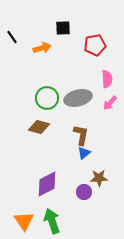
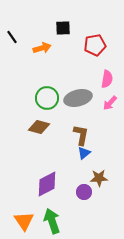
pink semicircle: rotated 12 degrees clockwise
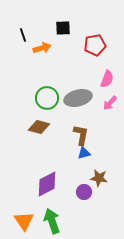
black line: moved 11 px right, 2 px up; rotated 16 degrees clockwise
pink semicircle: rotated 12 degrees clockwise
blue triangle: rotated 24 degrees clockwise
brown star: rotated 12 degrees clockwise
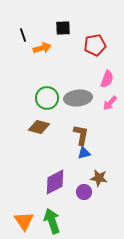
gray ellipse: rotated 8 degrees clockwise
purple diamond: moved 8 px right, 2 px up
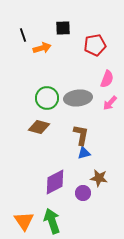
purple circle: moved 1 px left, 1 px down
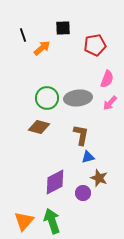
orange arrow: rotated 24 degrees counterclockwise
blue triangle: moved 4 px right, 4 px down
brown star: rotated 12 degrees clockwise
orange triangle: rotated 15 degrees clockwise
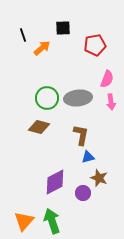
pink arrow: moved 1 px right, 1 px up; rotated 49 degrees counterclockwise
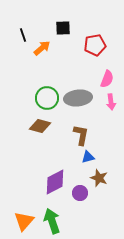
brown diamond: moved 1 px right, 1 px up
purple circle: moved 3 px left
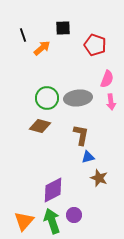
red pentagon: rotated 30 degrees clockwise
purple diamond: moved 2 px left, 8 px down
purple circle: moved 6 px left, 22 px down
